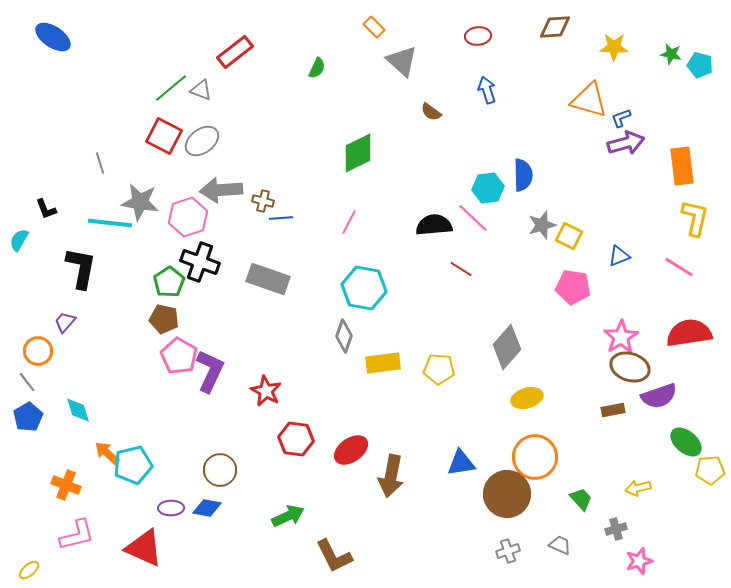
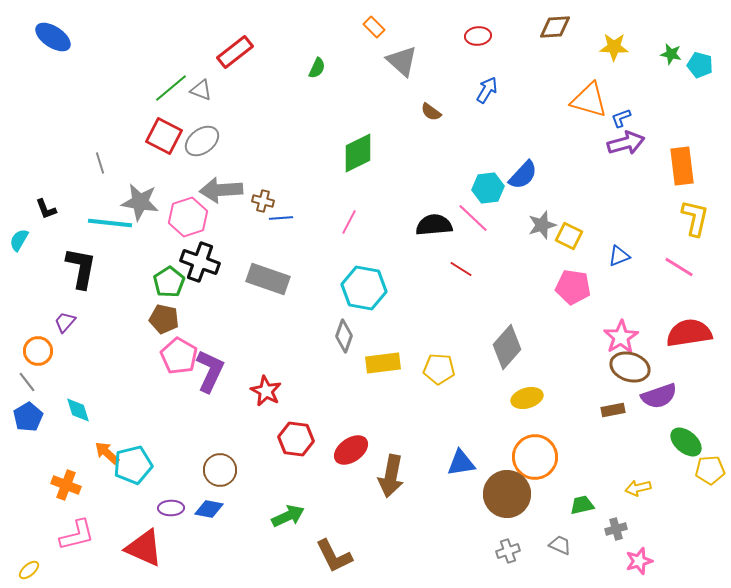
blue arrow at (487, 90): rotated 48 degrees clockwise
blue semicircle at (523, 175): rotated 44 degrees clockwise
green trapezoid at (581, 499): moved 1 px right, 6 px down; rotated 60 degrees counterclockwise
blue diamond at (207, 508): moved 2 px right, 1 px down
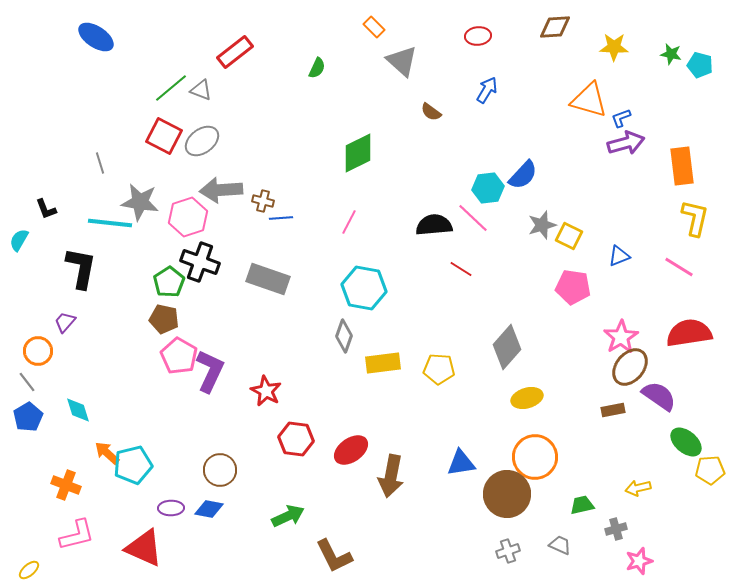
blue ellipse at (53, 37): moved 43 px right
brown ellipse at (630, 367): rotated 69 degrees counterclockwise
purple semicircle at (659, 396): rotated 126 degrees counterclockwise
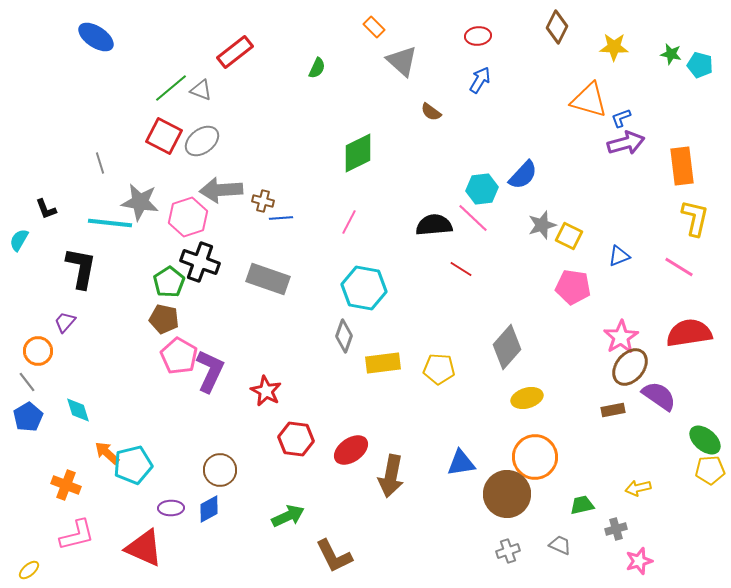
brown diamond at (555, 27): moved 2 px right; rotated 60 degrees counterclockwise
blue arrow at (487, 90): moved 7 px left, 10 px up
cyan hexagon at (488, 188): moved 6 px left, 1 px down
green ellipse at (686, 442): moved 19 px right, 2 px up
blue diamond at (209, 509): rotated 40 degrees counterclockwise
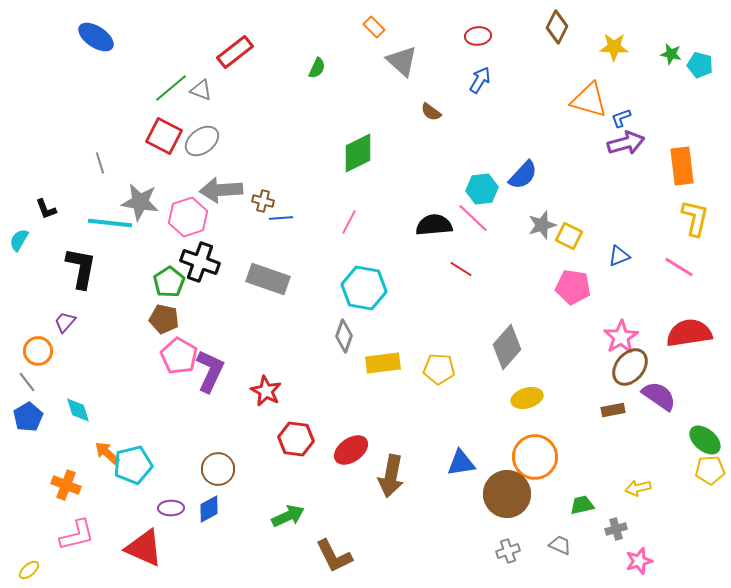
brown circle at (220, 470): moved 2 px left, 1 px up
